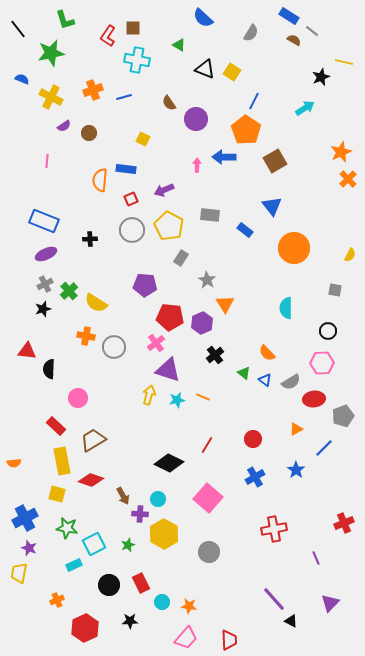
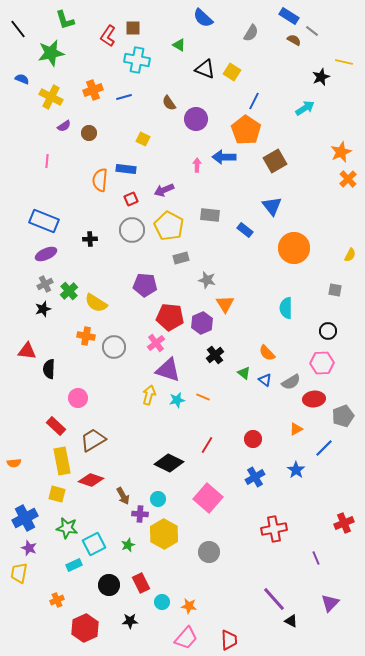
gray rectangle at (181, 258): rotated 42 degrees clockwise
gray star at (207, 280): rotated 18 degrees counterclockwise
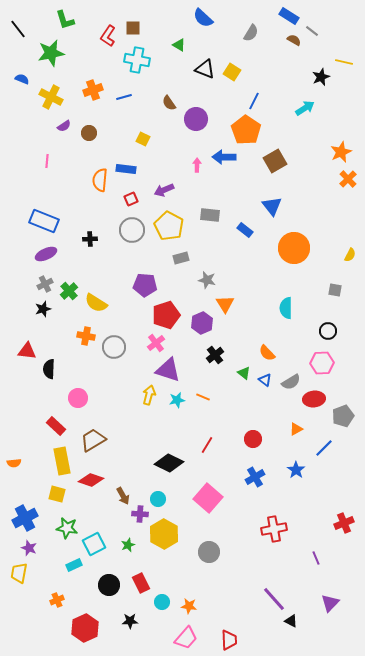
red pentagon at (170, 317): moved 4 px left, 2 px up; rotated 24 degrees counterclockwise
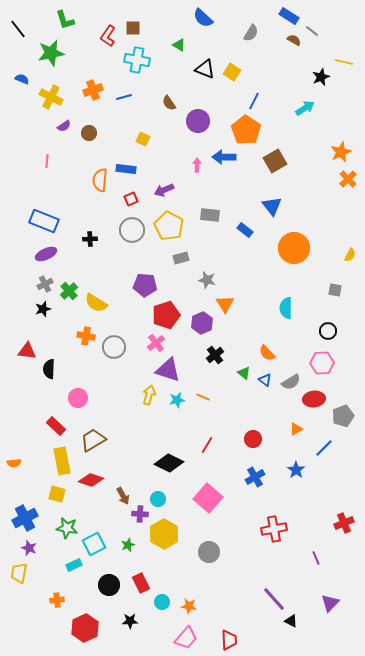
purple circle at (196, 119): moved 2 px right, 2 px down
orange cross at (57, 600): rotated 16 degrees clockwise
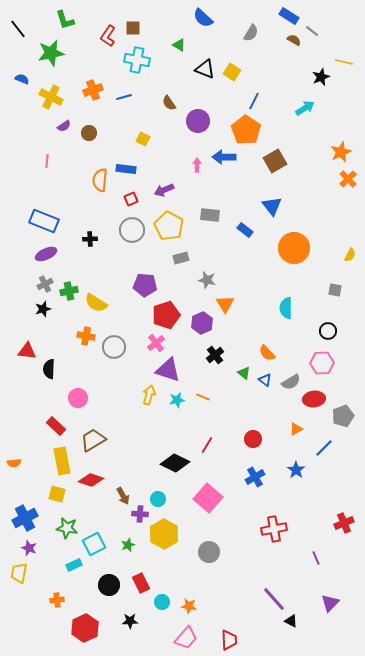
green cross at (69, 291): rotated 30 degrees clockwise
black diamond at (169, 463): moved 6 px right
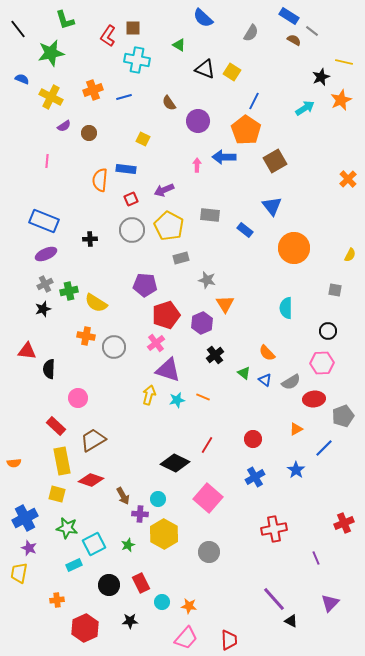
orange star at (341, 152): moved 52 px up
